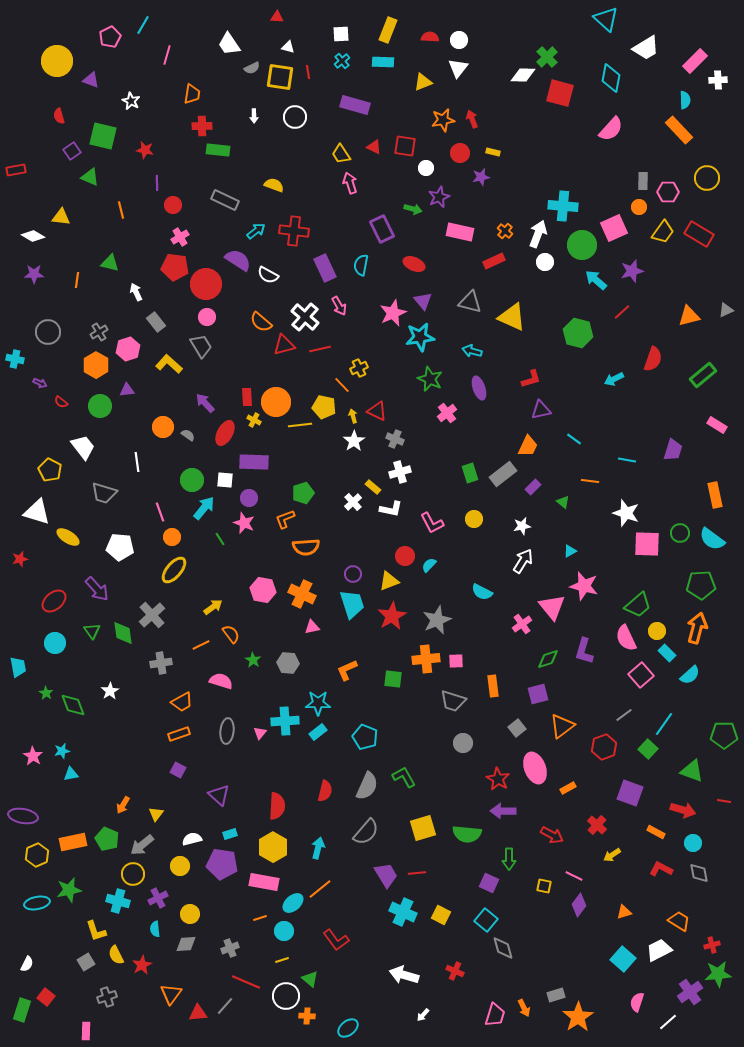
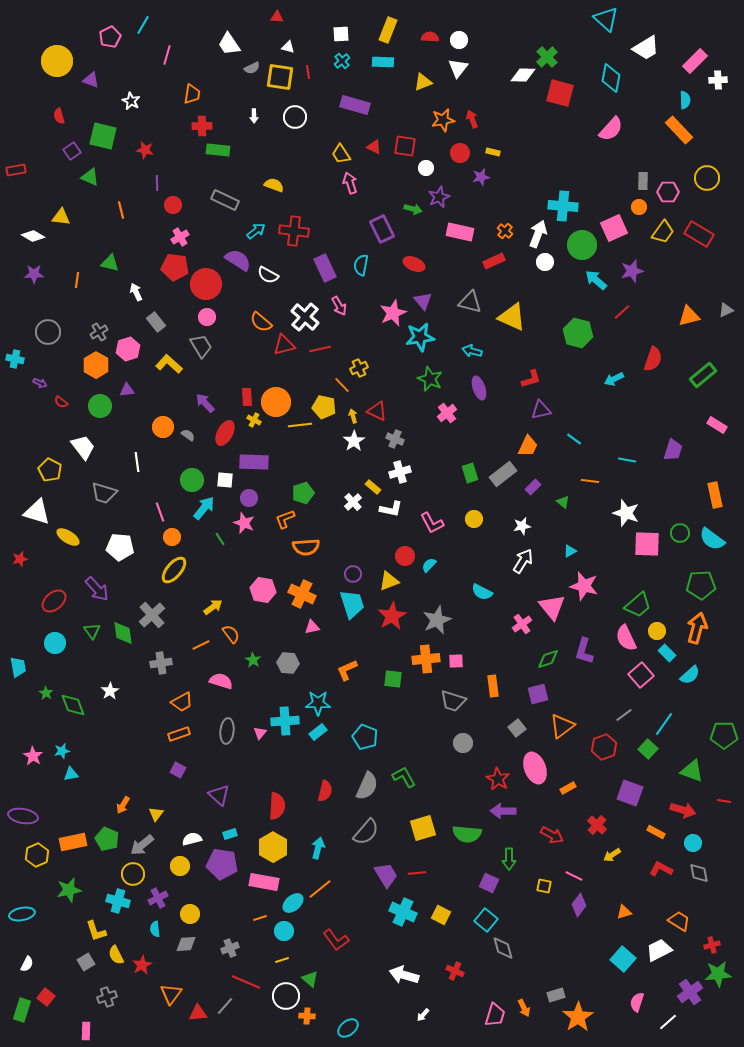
cyan ellipse at (37, 903): moved 15 px left, 11 px down
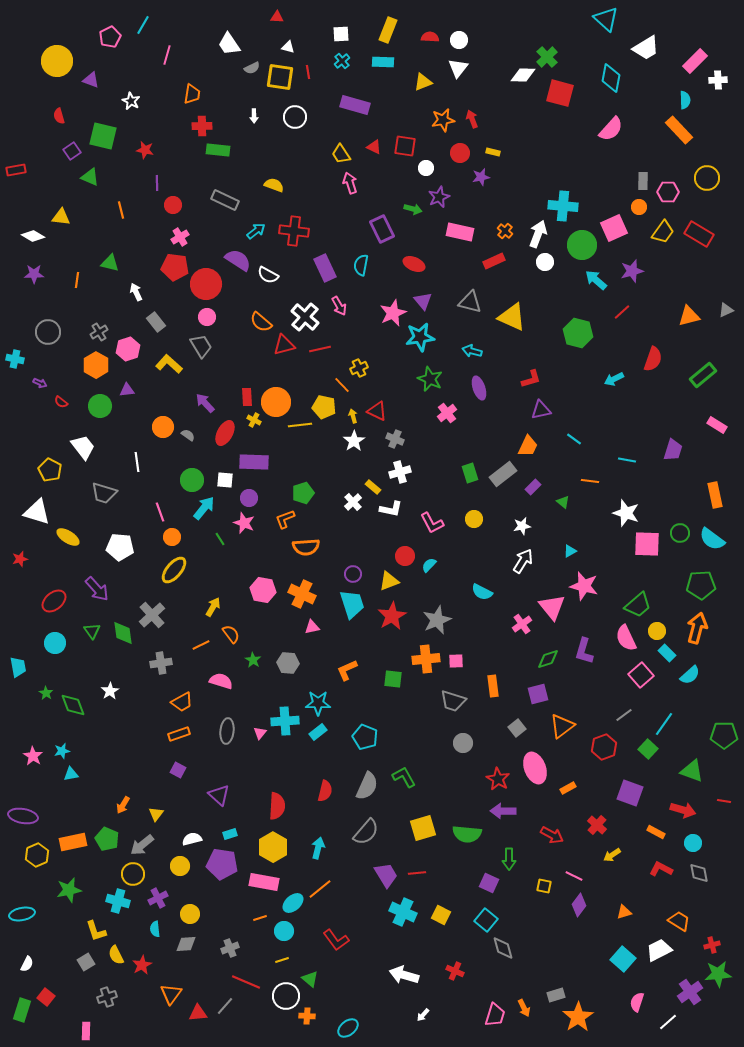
yellow arrow at (213, 607): rotated 24 degrees counterclockwise
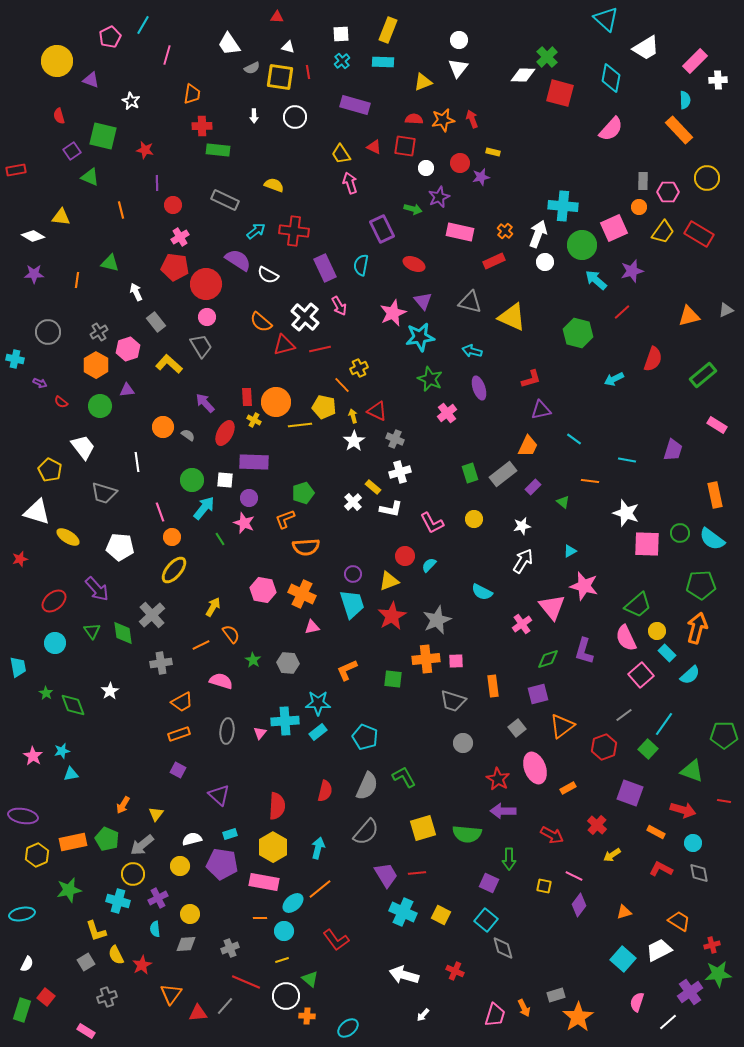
red semicircle at (430, 37): moved 16 px left, 82 px down
red circle at (460, 153): moved 10 px down
orange line at (260, 918): rotated 16 degrees clockwise
pink rectangle at (86, 1031): rotated 60 degrees counterclockwise
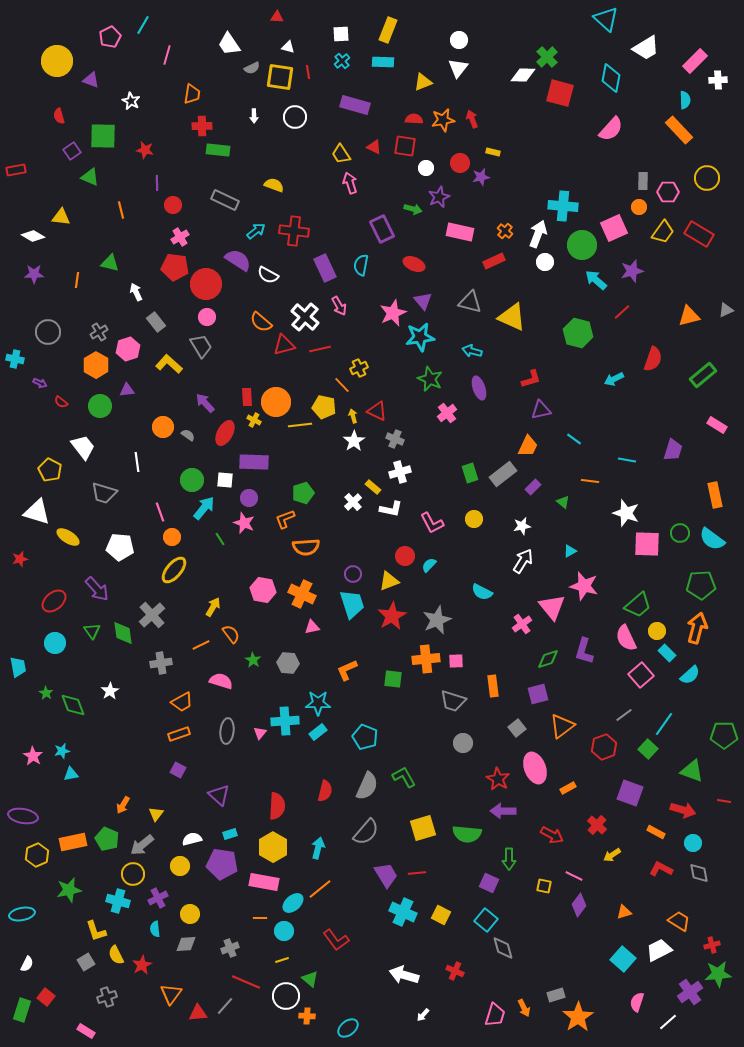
green square at (103, 136): rotated 12 degrees counterclockwise
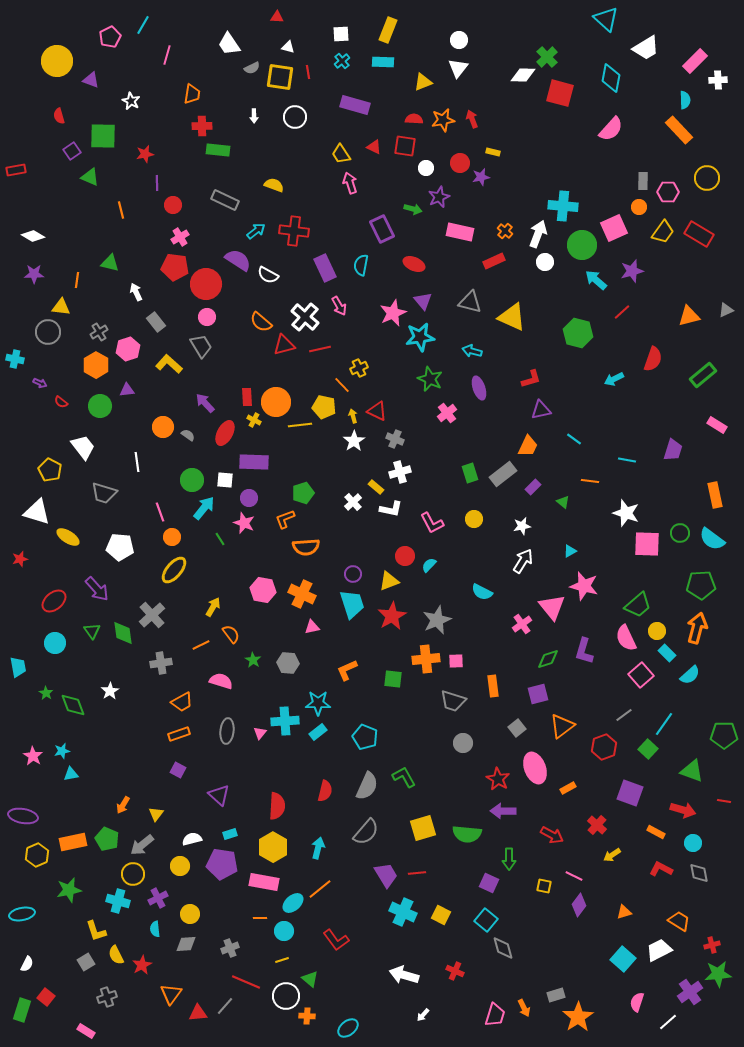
red star at (145, 150): moved 4 px down; rotated 24 degrees counterclockwise
yellow triangle at (61, 217): moved 90 px down
yellow rectangle at (373, 487): moved 3 px right
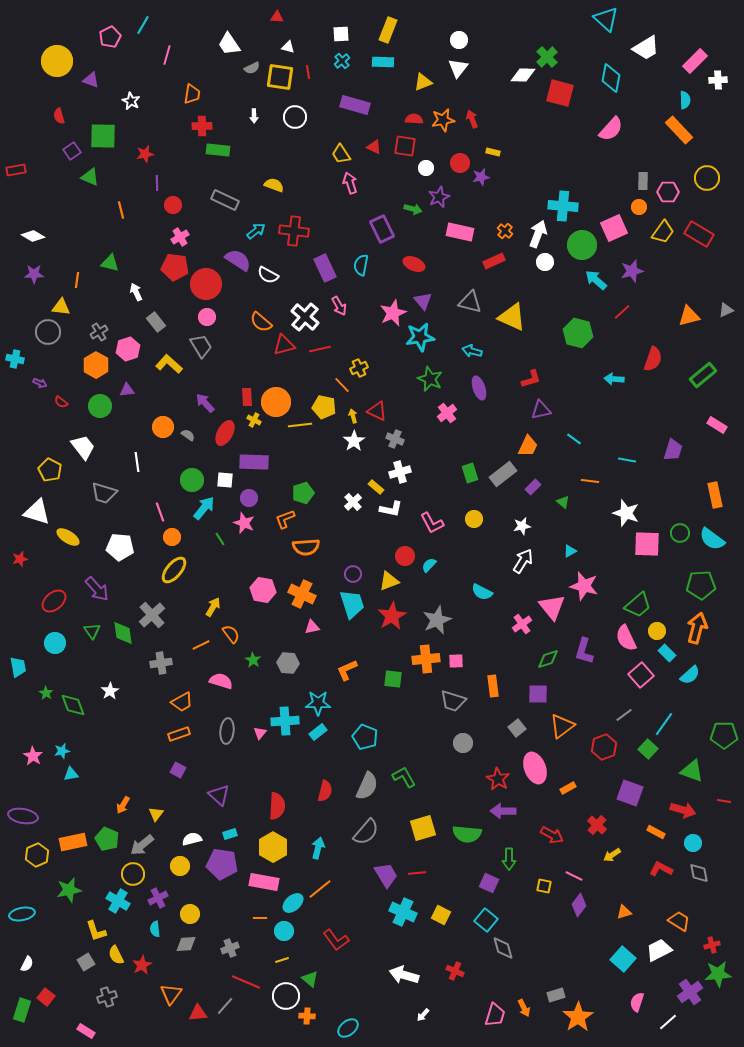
cyan arrow at (614, 379): rotated 30 degrees clockwise
purple square at (538, 694): rotated 15 degrees clockwise
cyan cross at (118, 901): rotated 15 degrees clockwise
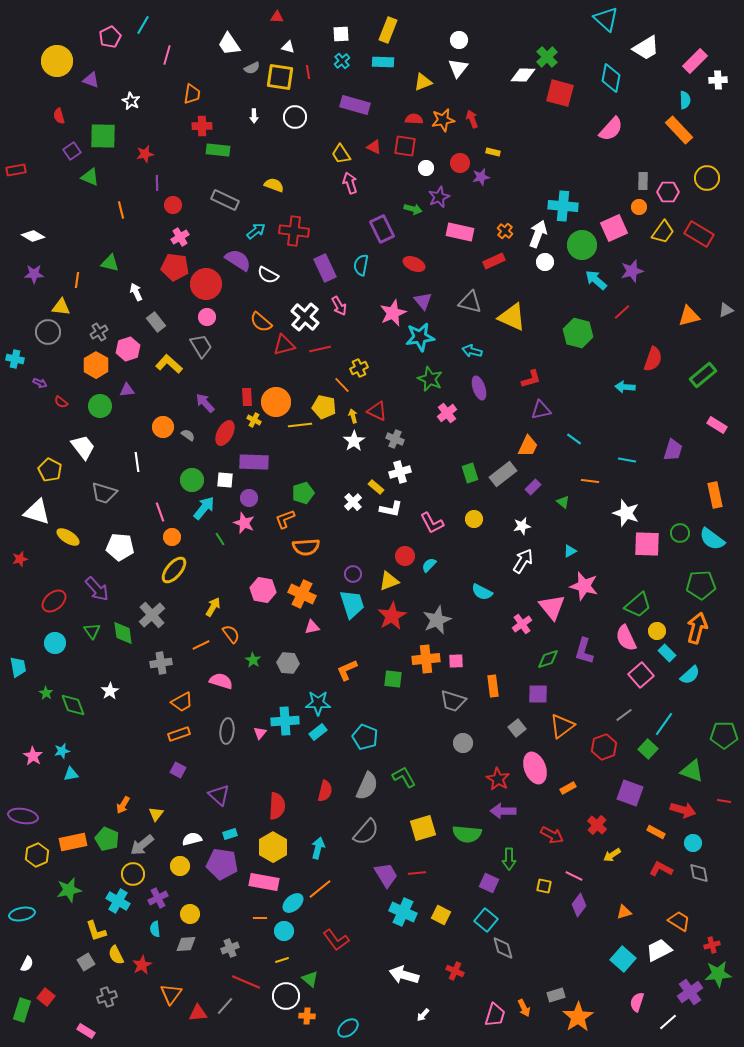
cyan arrow at (614, 379): moved 11 px right, 8 px down
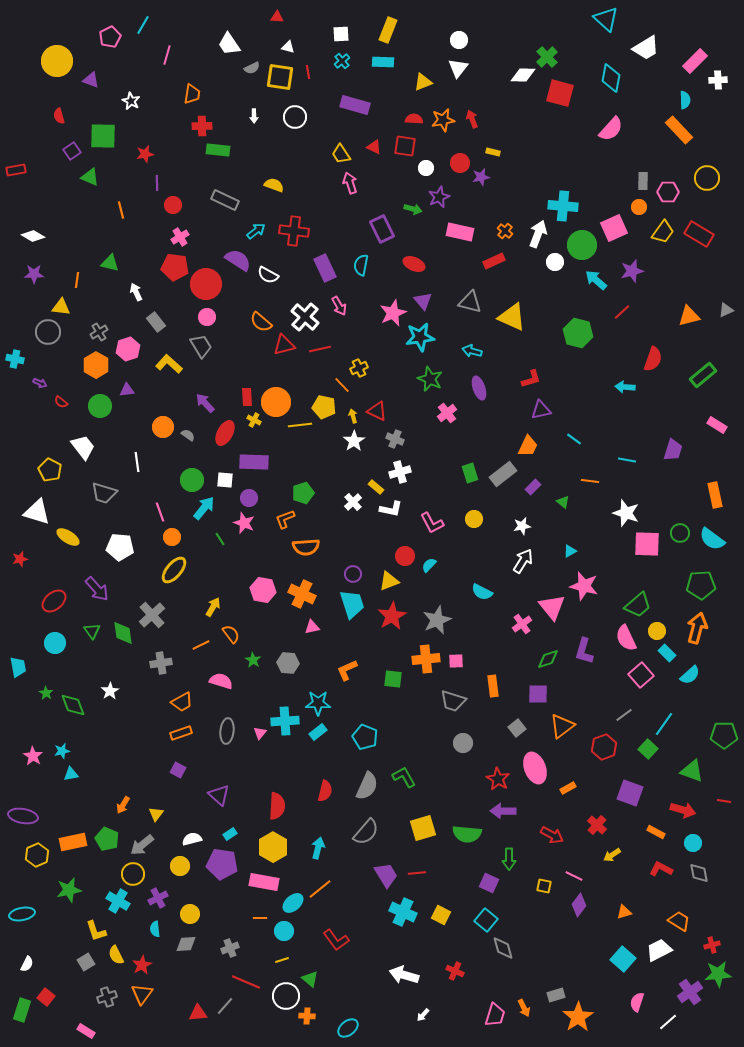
white circle at (545, 262): moved 10 px right
orange rectangle at (179, 734): moved 2 px right, 1 px up
cyan rectangle at (230, 834): rotated 16 degrees counterclockwise
orange triangle at (171, 994): moved 29 px left
